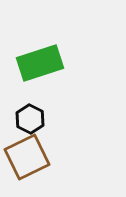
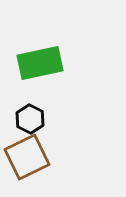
green rectangle: rotated 6 degrees clockwise
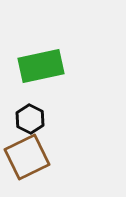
green rectangle: moved 1 px right, 3 px down
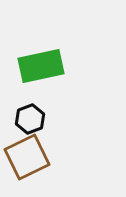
black hexagon: rotated 12 degrees clockwise
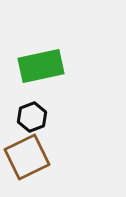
black hexagon: moved 2 px right, 2 px up
